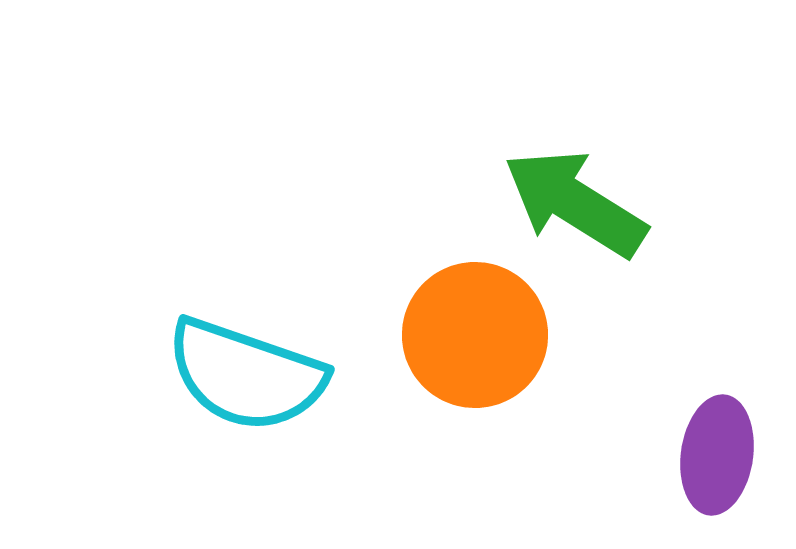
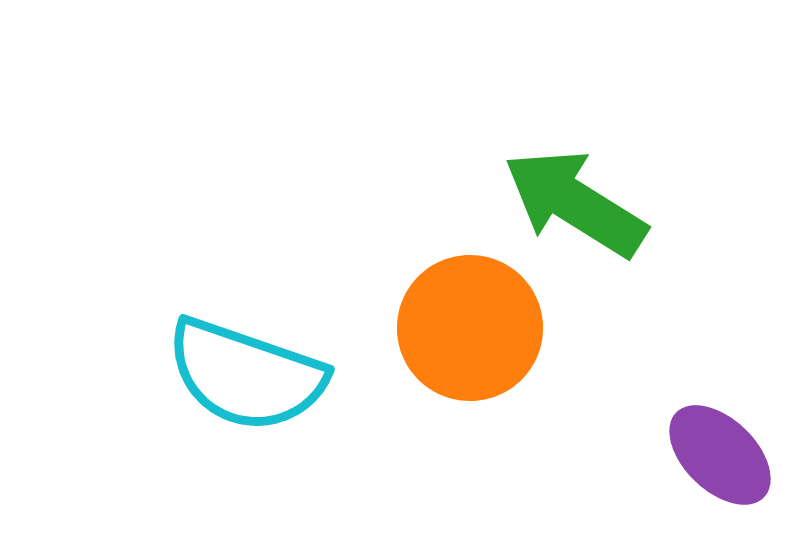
orange circle: moved 5 px left, 7 px up
purple ellipse: moved 3 px right; rotated 54 degrees counterclockwise
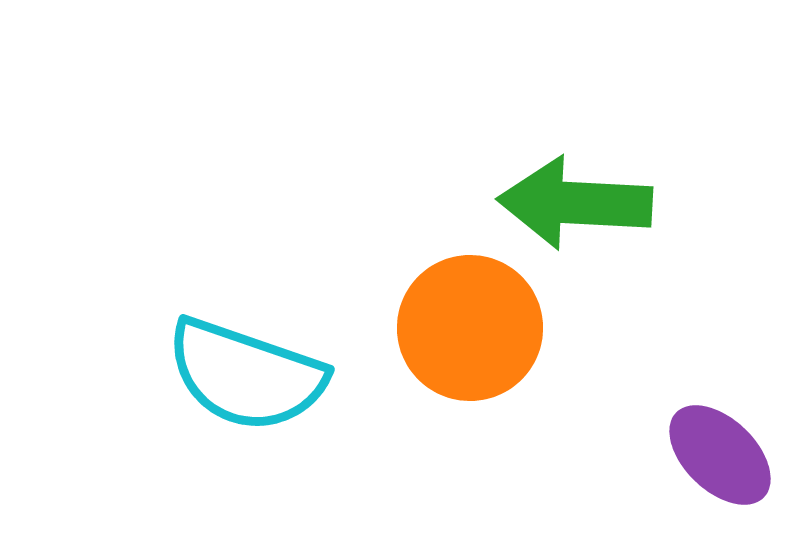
green arrow: rotated 29 degrees counterclockwise
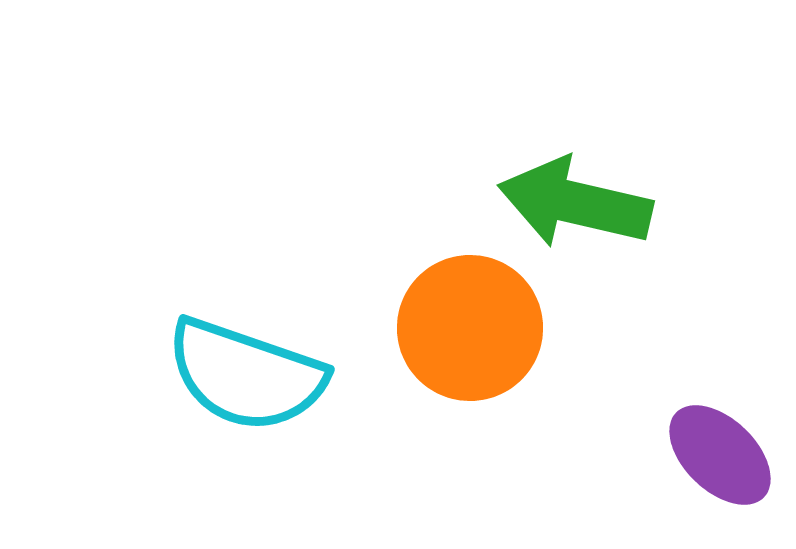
green arrow: rotated 10 degrees clockwise
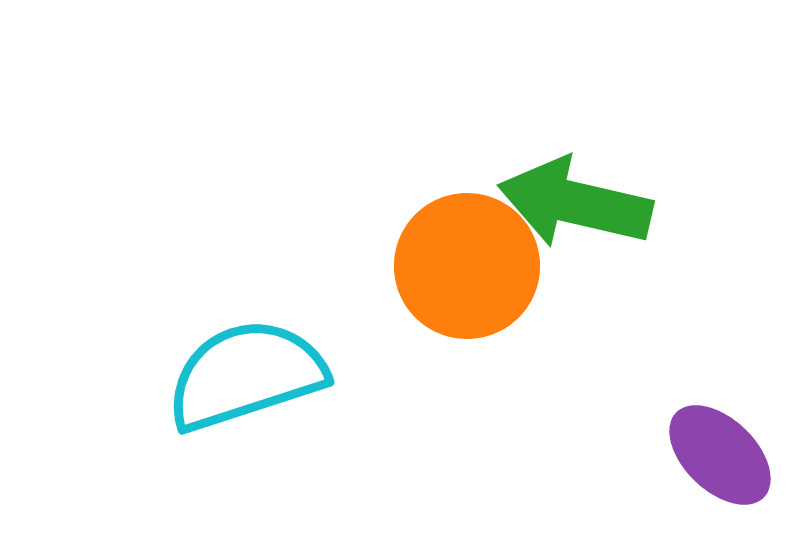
orange circle: moved 3 px left, 62 px up
cyan semicircle: rotated 143 degrees clockwise
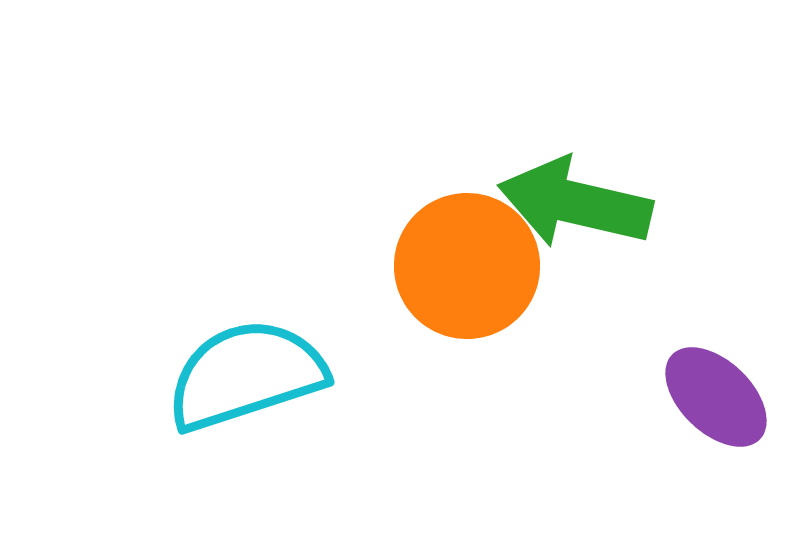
purple ellipse: moved 4 px left, 58 px up
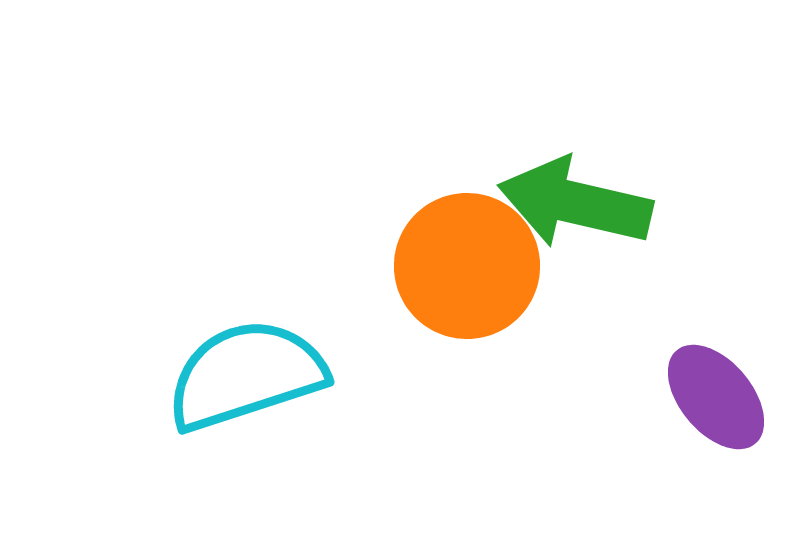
purple ellipse: rotated 6 degrees clockwise
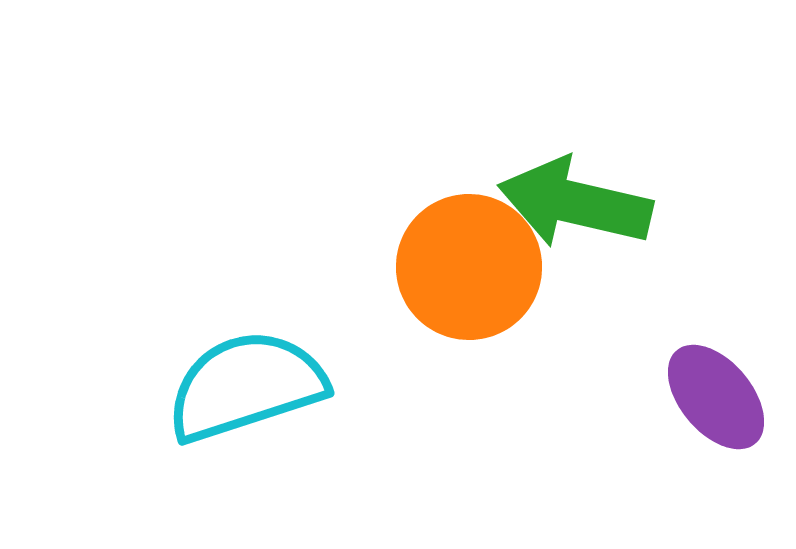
orange circle: moved 2 px right, 1 px down
cyan semicircle: moved 11 px down
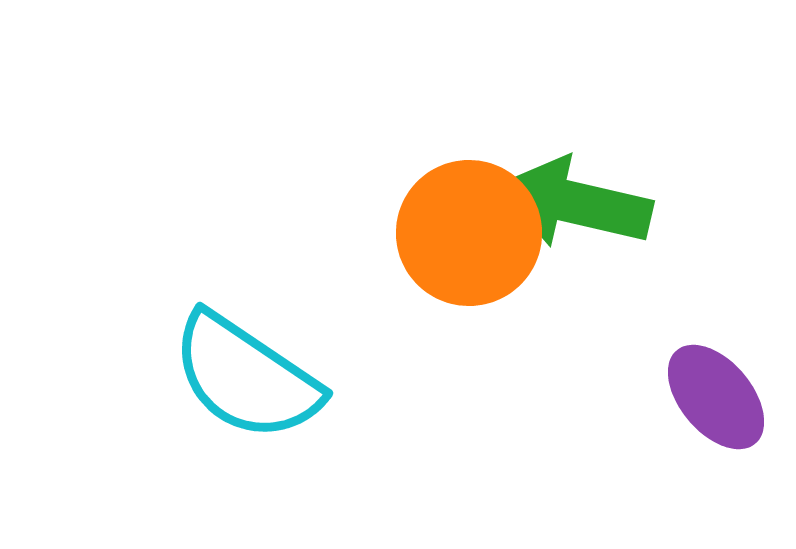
orange circle: moved 34 px up
cyan semicircle: moved 9 px up; rotated 128 degrees counterclockwise
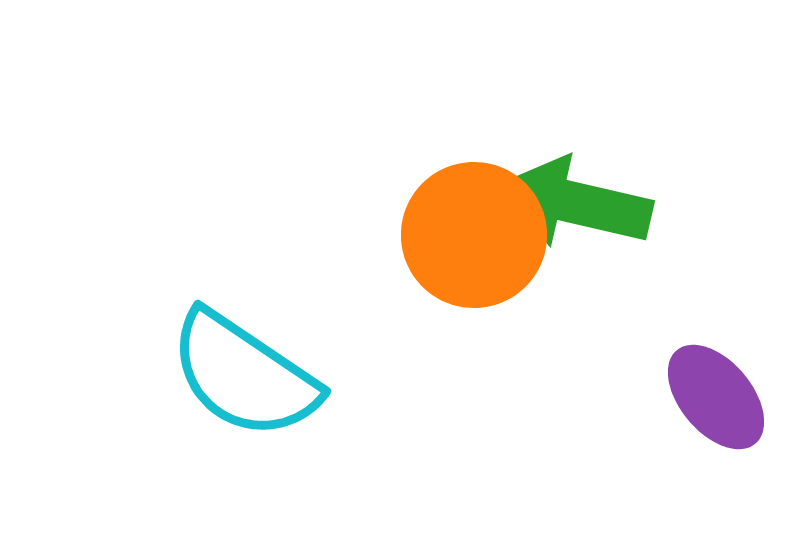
orange circle: moved 5 px right, 2 px down
cyan semicircle: moved 2 px left, 2 px up
